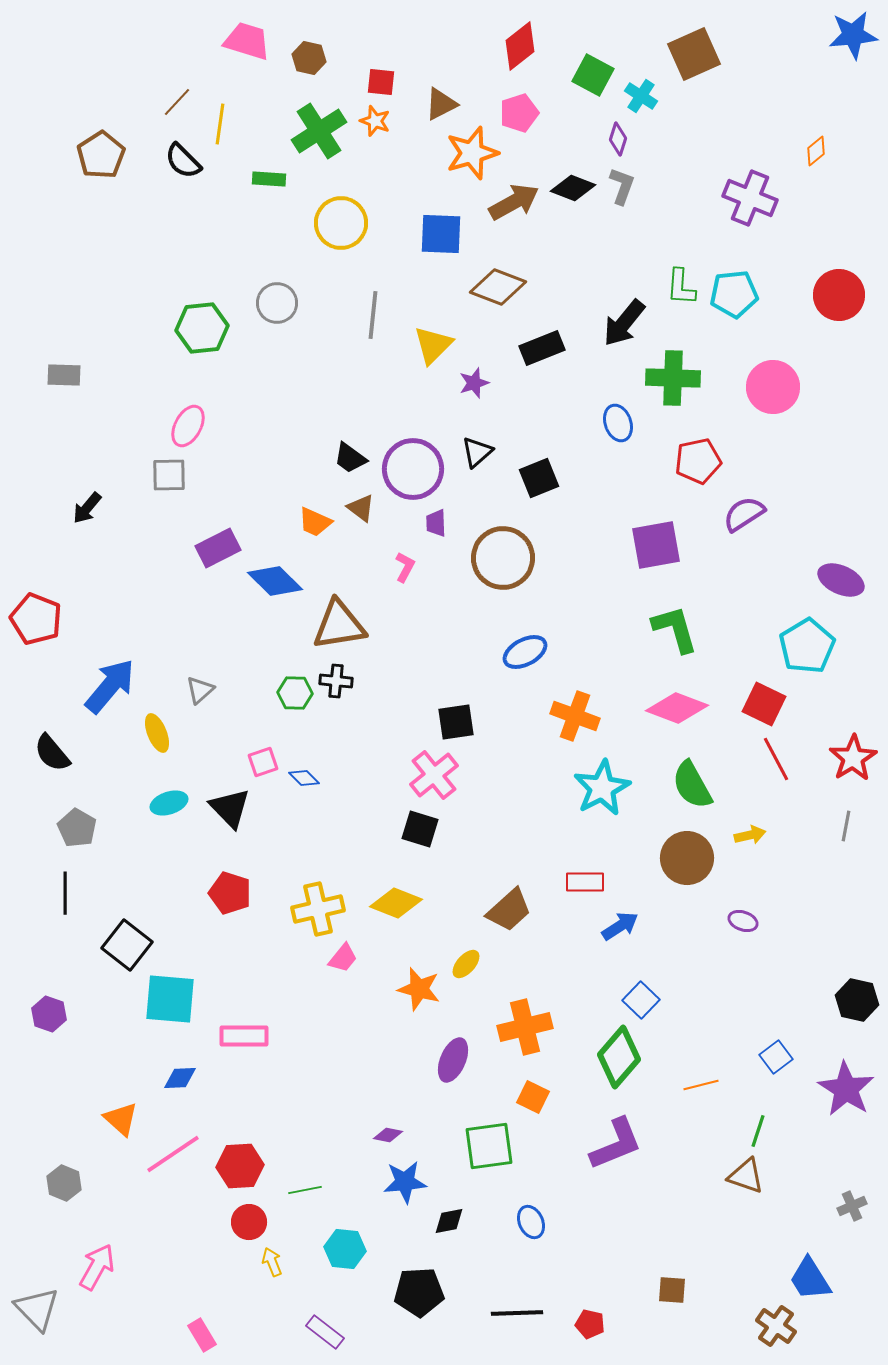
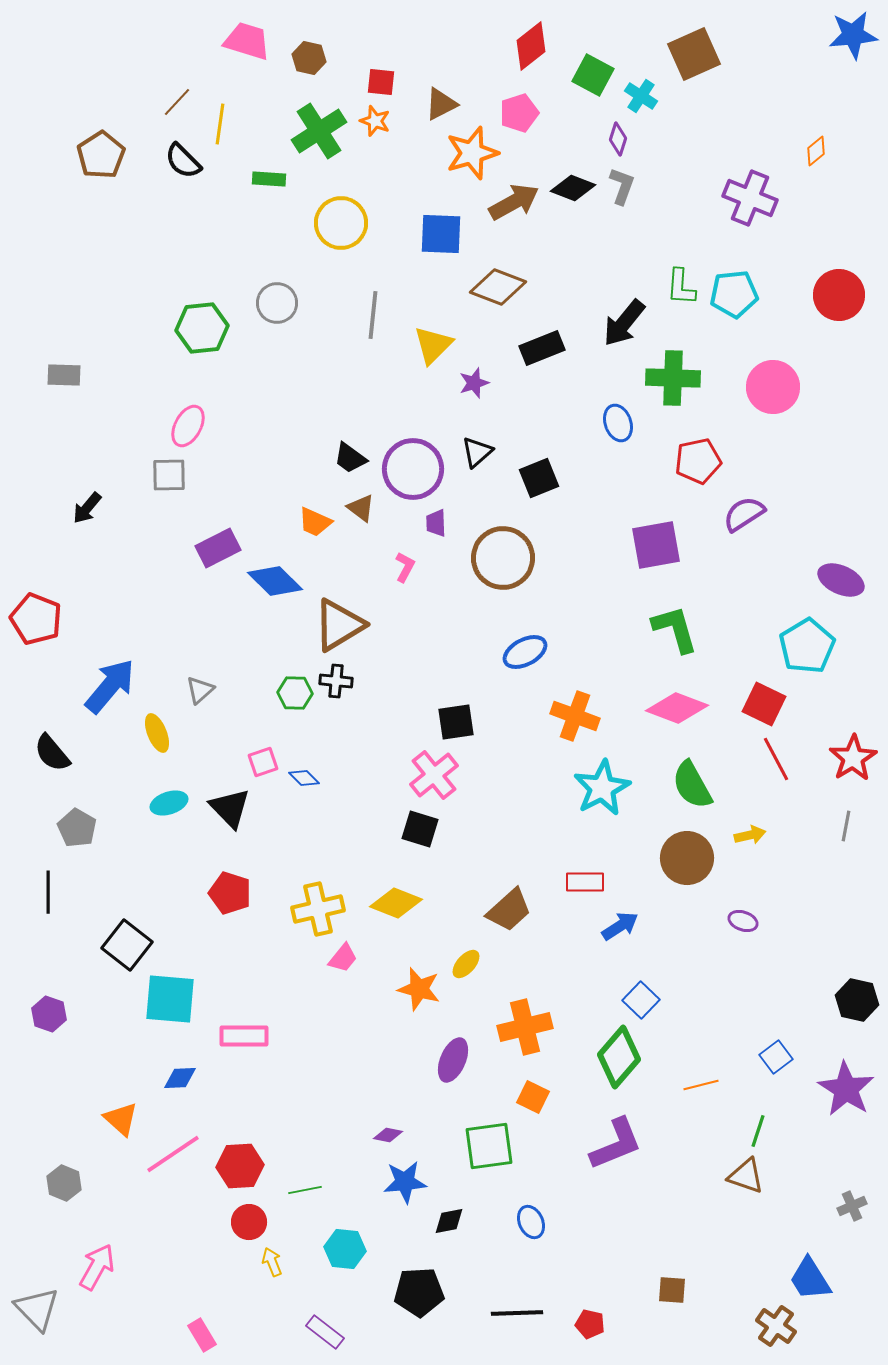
red diamond at (520, 46): moved 11 px right
brown triangle at (339, 625): rotated 22 degrees counterclockwise
black line at (65, 893): moved 17 px left, 1 px up
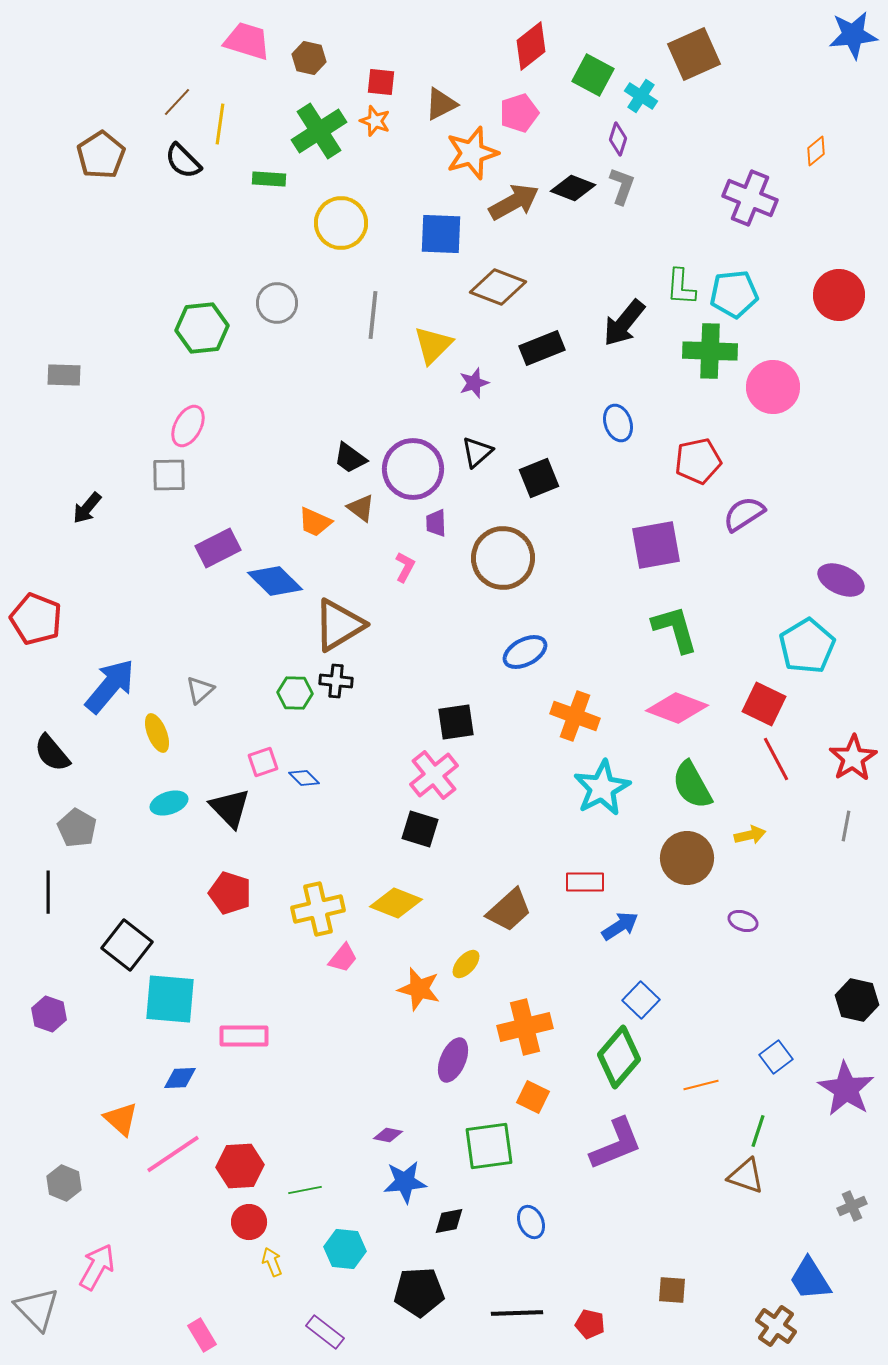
green cross at (673, 378): moved 37 px right, 27 px up
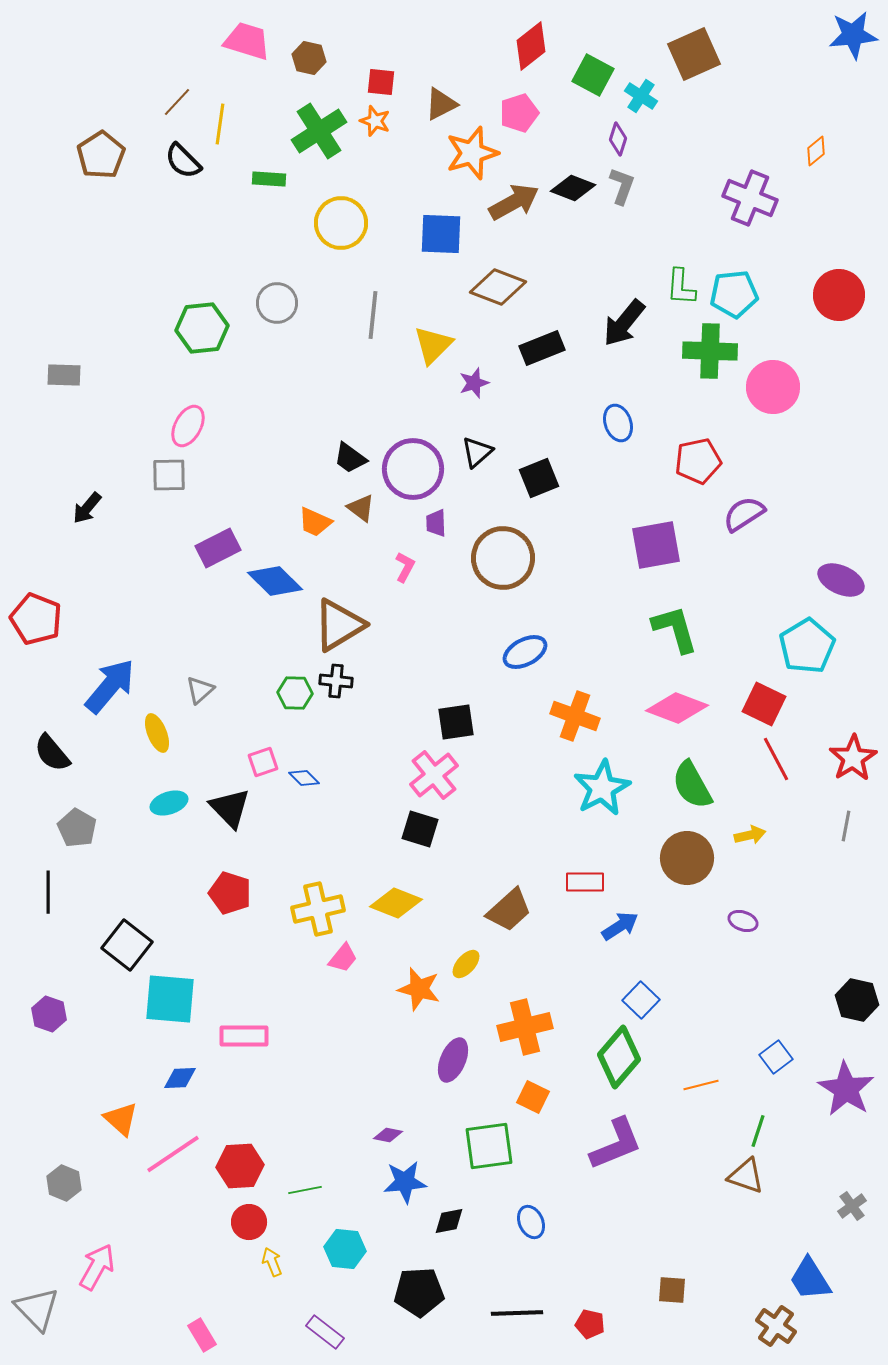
gray cross at (852, 1206): rotated 12 degrees counterclockwise
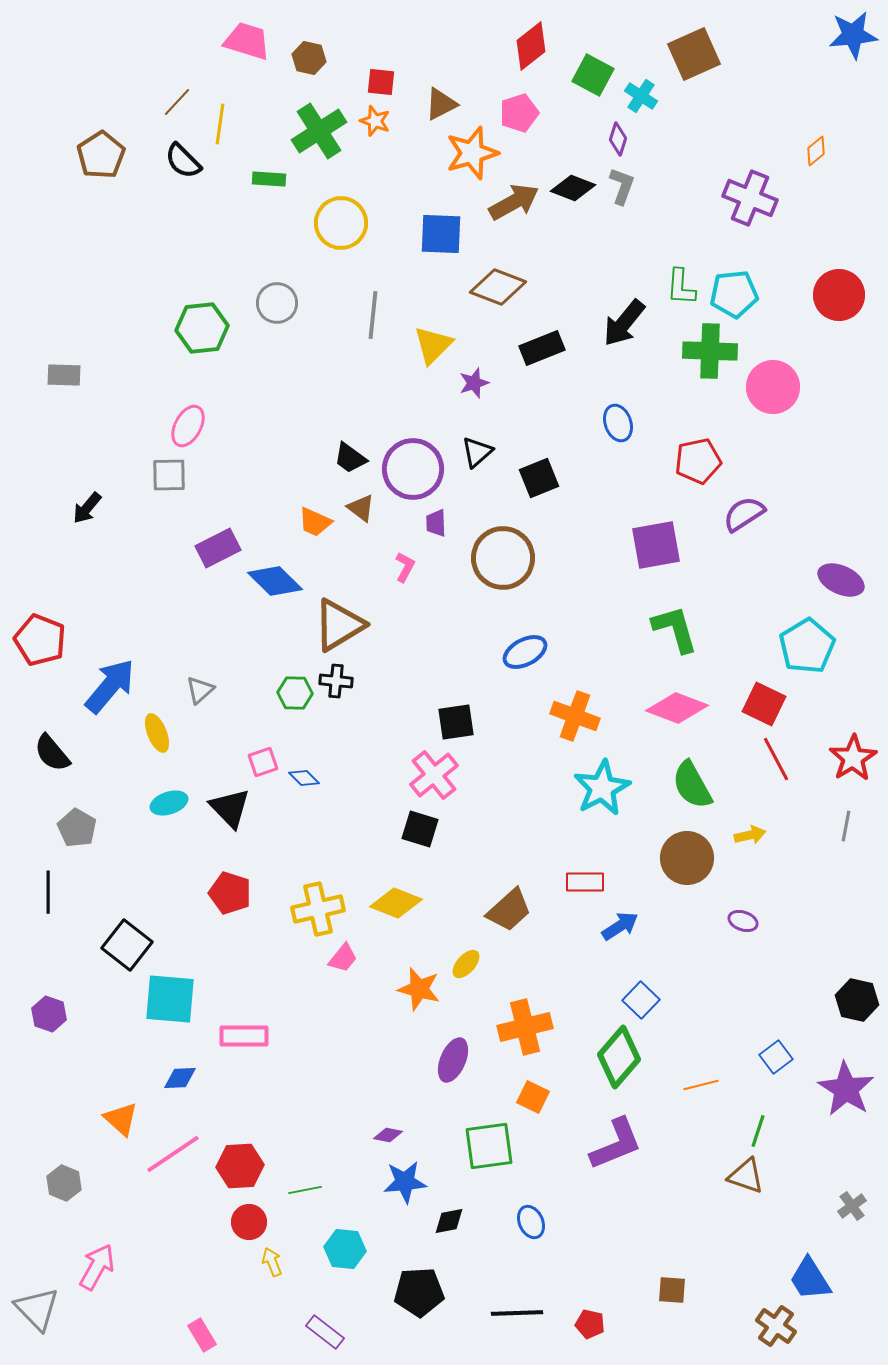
red pentagon at (36, 619): moved 4 px right, 21 px down
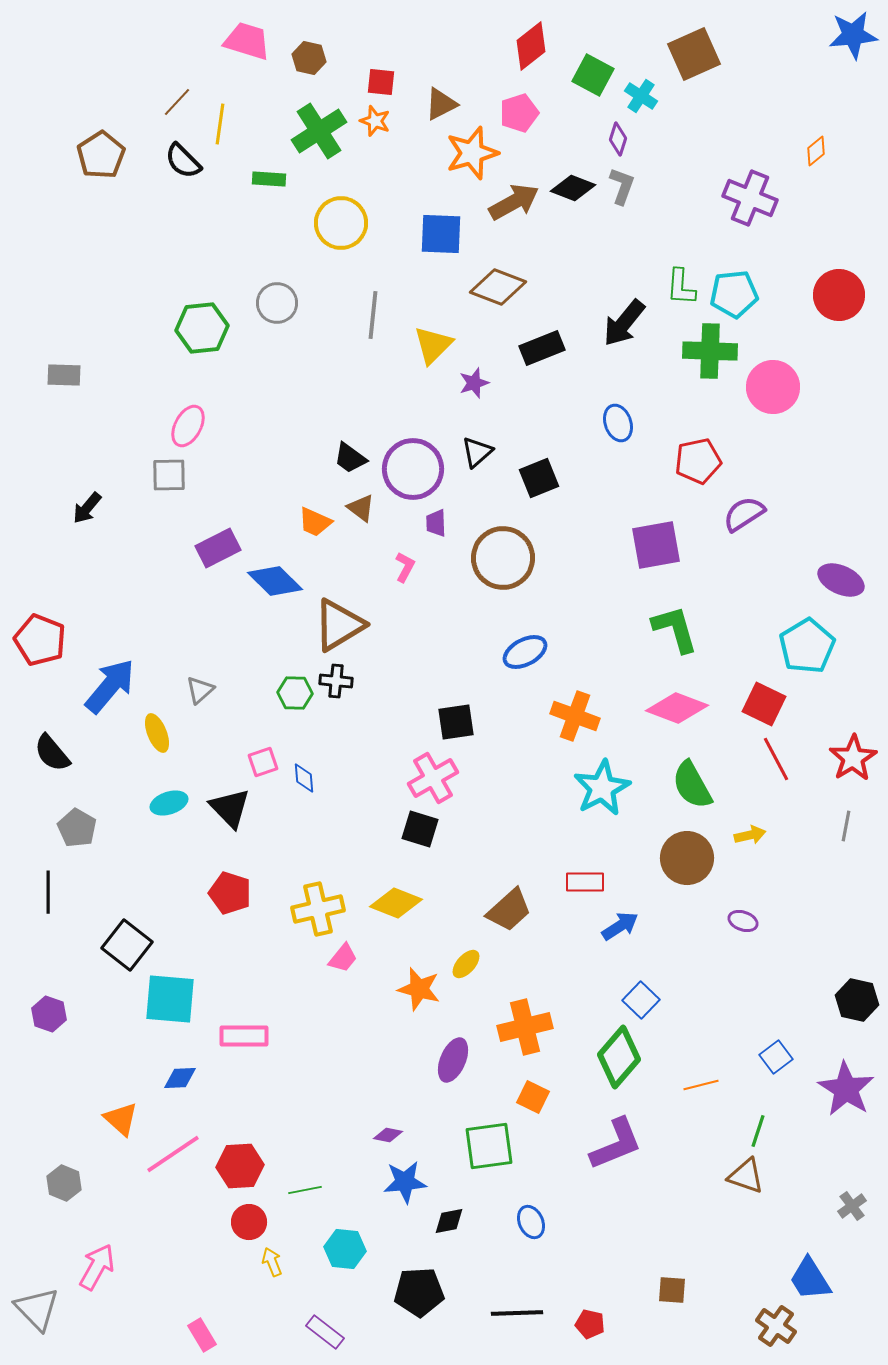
pink cross at (434, 775): moved 1 px left, 3 px down; rotated 9 degrees clockwise
blue diamond at (304, 778): rotated 40 degrees clockwise
